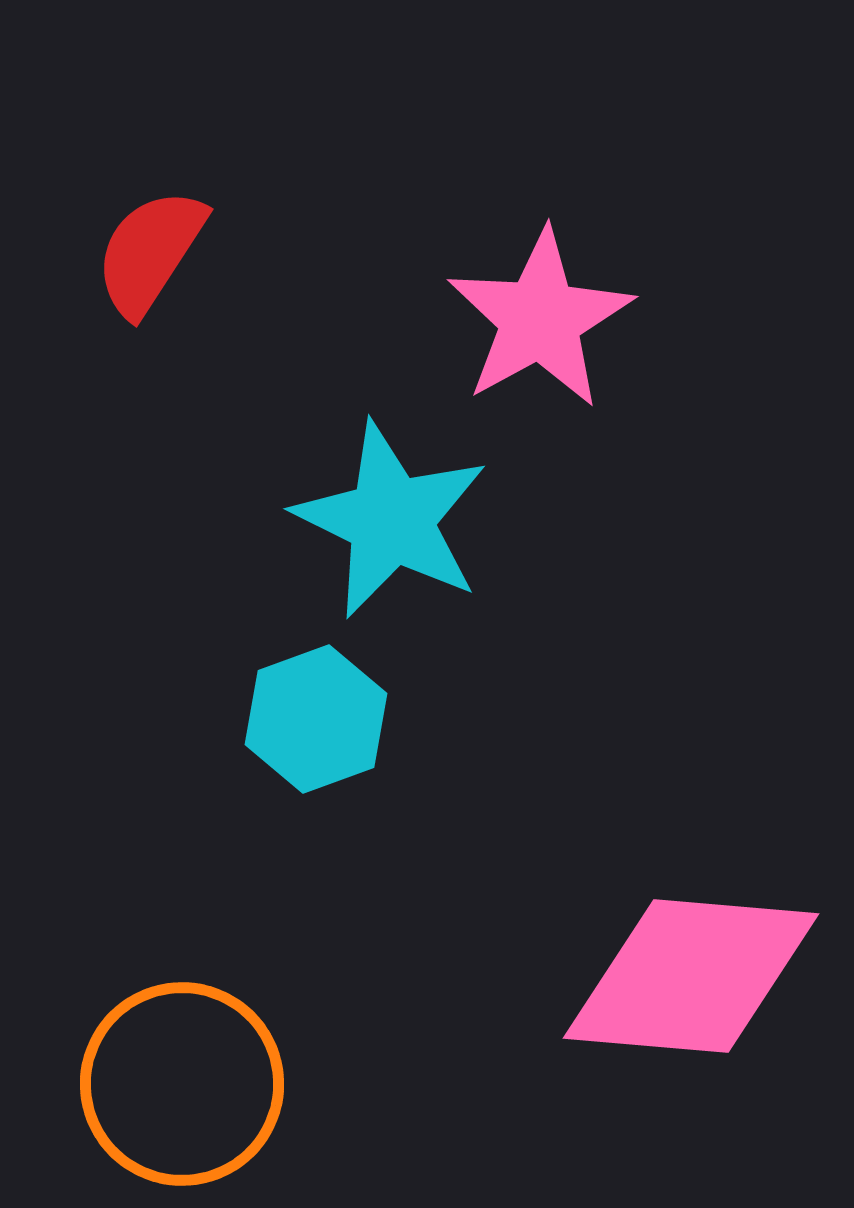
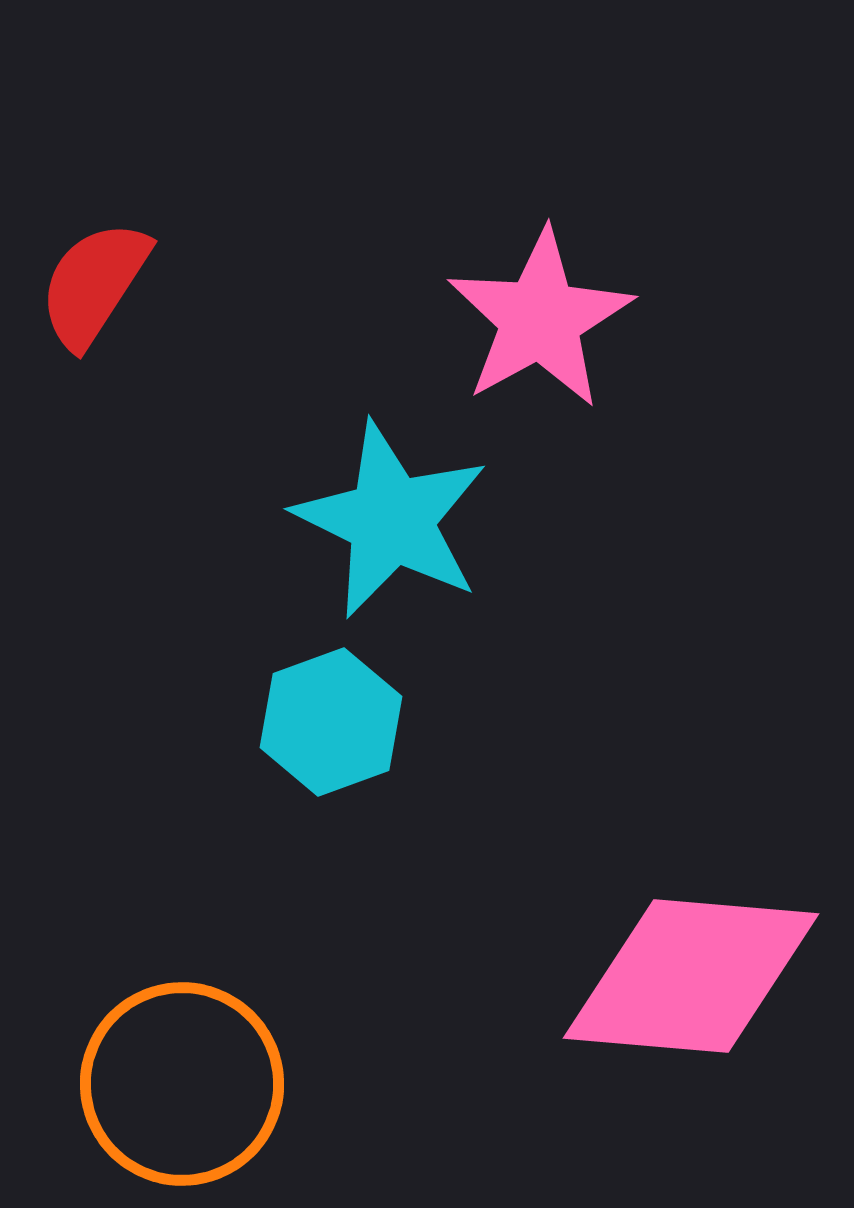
red semicircle: moved 56 px left, 32 px down
cyan hexagon: moved 15 px right, 3 px down
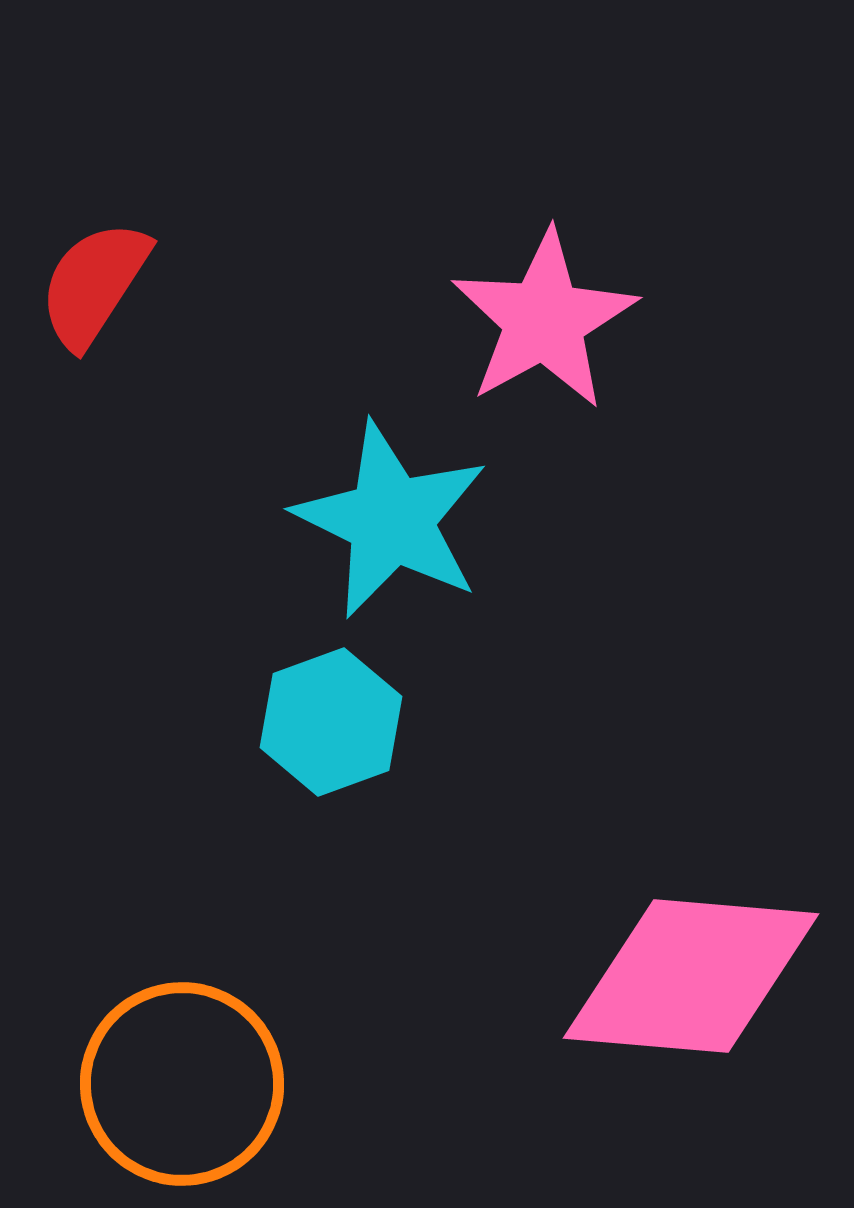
pink star: moved 4 px right, 1 px down
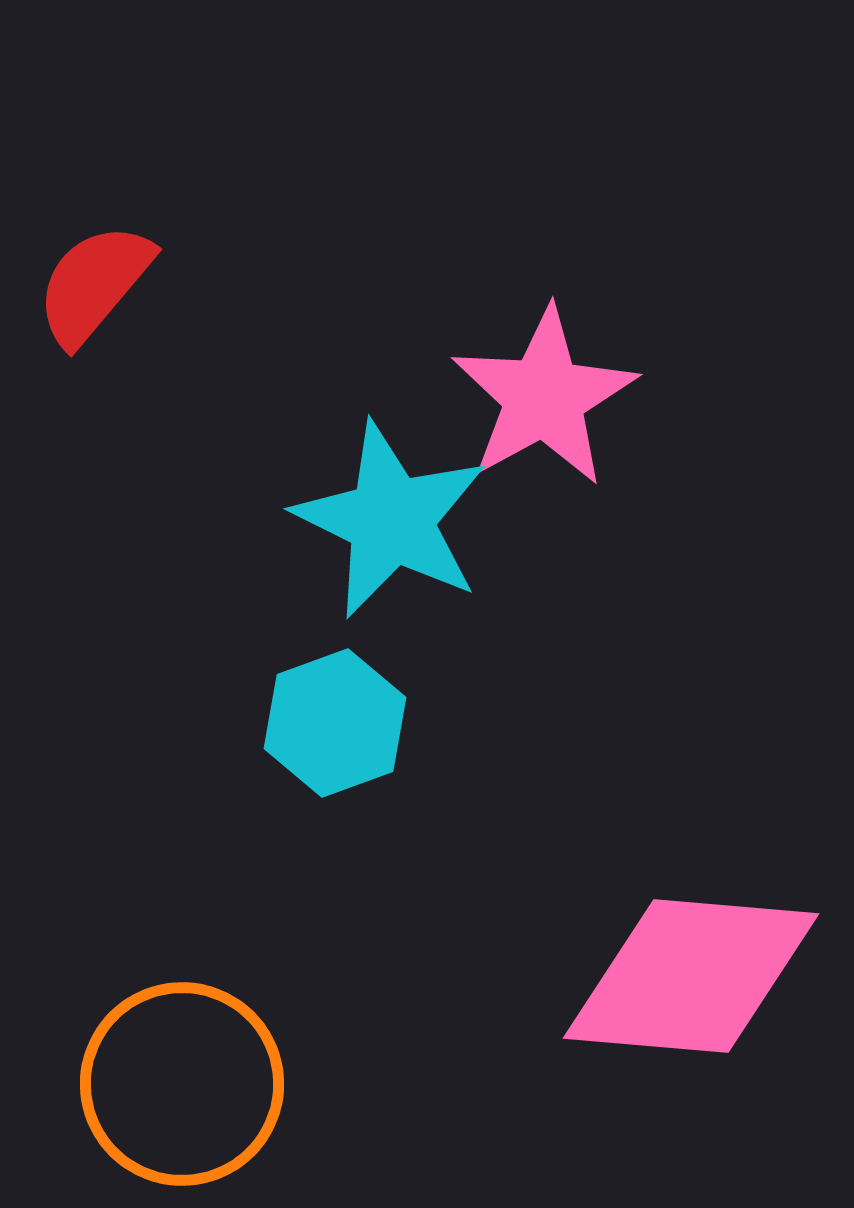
red semicircle: rotated 7 degrees clockwise
pink star: moved 77 px down
cyan hexagon: moved 4 px right, 1 px down
